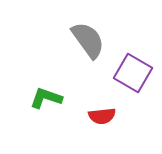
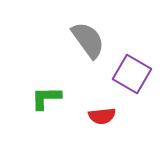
purple square: moved 1 px left, 1 px down
green L-shape: rotated 20 degrees counterclockwise
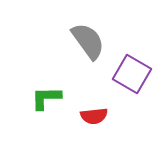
gray semicircle: moved 1 px down
red semicircle: moved 8 px left
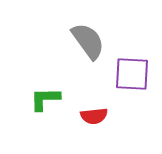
purple square: rotated 27 degrees counterclockwise
green L-shape: moved 1 px left, 1 px down
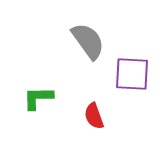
green L-shape: moved 7 px left, 1 px up
red semicircle: rotated 76 degrees clockwise
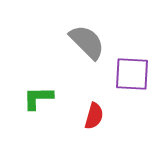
gray semicircle: moved 1 px left, 1 px down; rotated 9 degrees counterclockwise
red semicircle: rotated 144 degrees counterclockwise
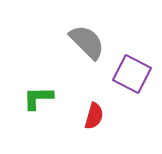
purple square: rotated 24 degrees clockwise
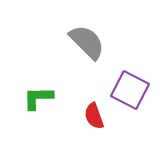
purple square: moved 2 px left, 16 px down
red semicircle: rotated 144 degrees clockwise
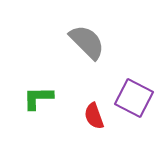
purple square: moved 4 px right, 8 px down
